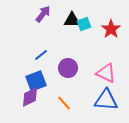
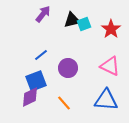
black triangle: rotated 12 degrees counterclockwise
pink triangle: moved 4 px right, 7 px up
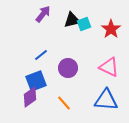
pink triangle: moved 1 px left, 1 px down
purple diamond: rotated 10 degrees counterclockwise
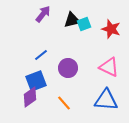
red star: rotated 18 degrees counterclockwise
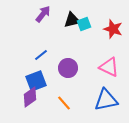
red star: moved 2 px right
blue triangle: rotated 15 degrees counterclockwise
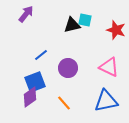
purple arrow: moved 17 px left
black triangle: moved 5 px down
cyan square: moved 1 px right, 4 px up; rotated 32 degrees clockwise
red star: moved 3 px right, 1 px down
blue square: moved 1 px left, 1 px down
blue triangle: moved 1 px down
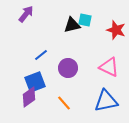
purple diamond: moved 1 px left
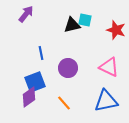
blue line: moved 2 px up; rotated 64 degrees counterclockwise
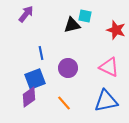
cyan square: moved 4 px up
blue square: moved 3 px up
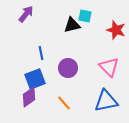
pink triangle: rotated 20 degrees clockwise
